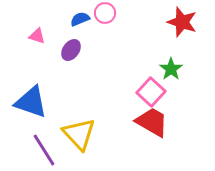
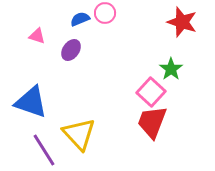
red trapezoid: rotated 99 degrees counterclockwise
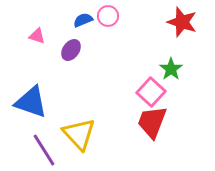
pink circle: moved 3 px right, 3 px down
blue semicircle: moved 3 px right, 1 px down
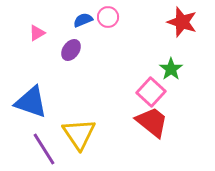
pink circle: moved 1 px down
pink triangle: moved 3 px up; rotated 48 degrees counterclockwise
red trapezoid: rotated 108 degrees clockwise
yellow triangle: rotated 9 degrees clockwise
purple line: moved 1 px up
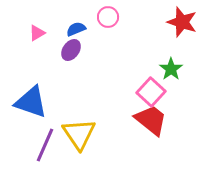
blue semicircle: moved 7 px left, 9 px down
red trapezoid: moved 1 px left, 2 px up
purple line: moved 1 px right, 4 px up; rotated 56 degrees clockwise
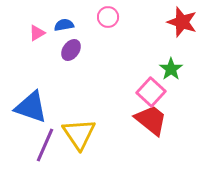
blue semicircle: moved 12 px left, 4 px up; rotated 12 degrees clockwise
blue triangle: moved 5 px down
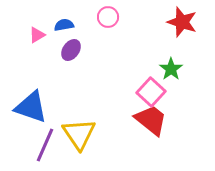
pink triangle: moved 2 px down
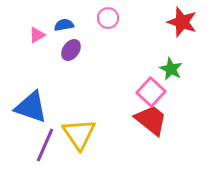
pink circle: moved 1 px down
green star: rotated 10 degrees counterclockwise
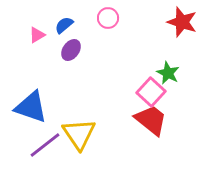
blue semicircle: rotated 30 degrees counterclockwise
green star: moved 3 px left, 4 px down
purple line: rotated 28 degrees clockwise
